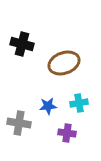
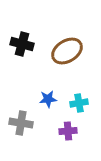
brown ellipse: moved 3 px right, 12 px up; rotated 12 degrees counterclockwise
blue star: moved 7 px up
gray cross: moved 2 px right
purple cross: moved 1 px right, 2 px up; rotated 12 degrees counterclockwise
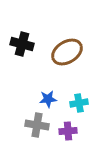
brown ellipse: moved 1 px down
gray cross: moved 16 px right, 2 px down
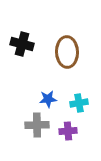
brown ellipse: rotated 60 degrees counterclockwise
gray cross: rotated 10 degrees counterclockwise
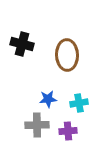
brown ellipse: moved 3 px down
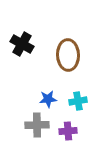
black cross: rotated 15 degrees clockwise
brown ellipse: moved 1 px right
cyan cross: moved 1 px left, 2 px up
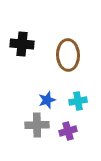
black cross: rotated 25 degrees counterclockwise
blue star: moved 1 px left, 1 px down; rotated 12 degrees counterclockwise
purple cross: rotated 12 degrees counterclockwise
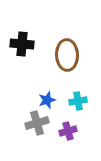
brown ellipse: moved 1 px left
gray cross: moved 2 px up; rotated 15 degrees counterclockwise
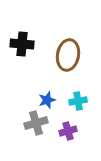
brown ellipse: moved 1 px right; rotated 12 degrees clockwise
gray cross: moved 1 px left
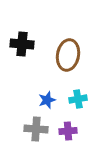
cyan cross: moved 2 px up
gray cross: moved 6 px down; rotated 20 degrees clockwise
purple cross: rotated 12 degrees clockwise
